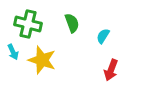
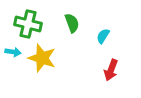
cyan arrow: rotated 56 degrees counterclockwise
yellow star: moved 2 px up
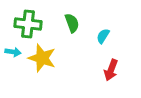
green cross: rotated 8 degrees counterclockwise
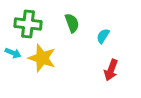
cyan arrow: moved 1 px down; rotated 14 degrees clockwise
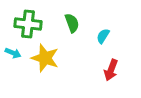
yellow star: moved 3 px right
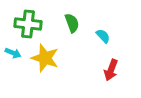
cyan semicircle: rotated 105 degrees clockwise
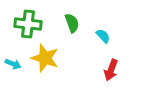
cyan arrow: moved 11 px down
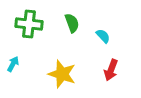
green cross: moved 1 px right
yellow star: moved 17 px right, 16 px down
cyan arrow: rotated 84 degrees counterclockwise
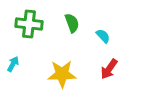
red arrow: moved 2 px left, 1 px up; rotated 15 degrees clockwise
yellow star: rotated 20 degrees counterclockwise
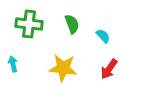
green semicircle: moved 1 px down
cyan arrow: rotated 42 degrees counterclockwise
yellow star: moved 1 px right, 6 px up; rotated 8 degrees clockwise
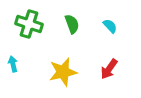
green cross: rotated 12 degrees clockwise
cyan semicircle: moved 7 px right, 10 px up
yellow star: moved 4 px down; rotated 20 degrees counterclockwise
